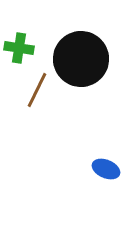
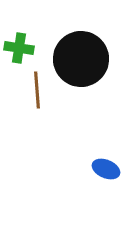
brown line: rotated 30 degrees counterclockwise
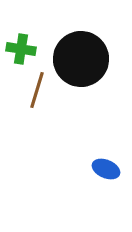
green cross: moved 2 px right, 1 px down
brown line: rotated 21 degrees clockwise
